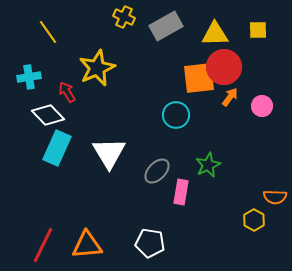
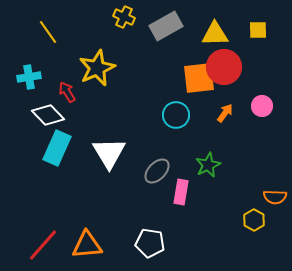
orange arrow: moved 5 px left, 16 px down
red line: rotated 15 degrees clockwise
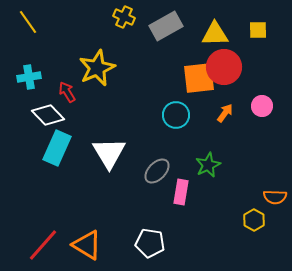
yellow line: moved 20 px left, 10 px up
orange triangle: rotated 36 degrees clockwise
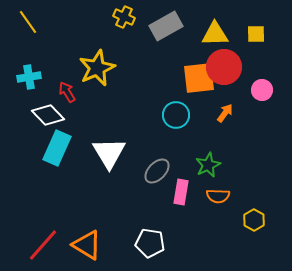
yellow square: moved 2 px left, 4 px down
pink circle: moved 16 px up
orange semicircle: moved 57 px left, 1 px up
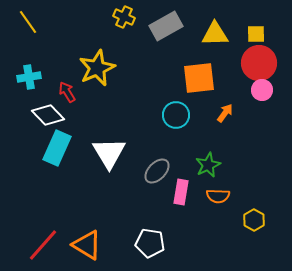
red circle: moved 35 px right, 4 px up
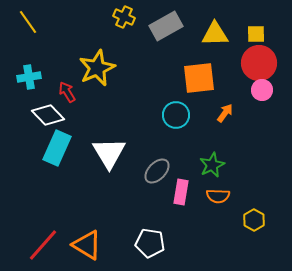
green star: moved 4 px right
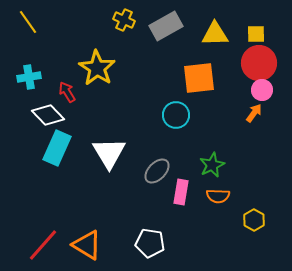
yellow cross: moved 3 px down
yellow star: rotated 15 degrees counterclockwise
orange arrow: moved 29 px right
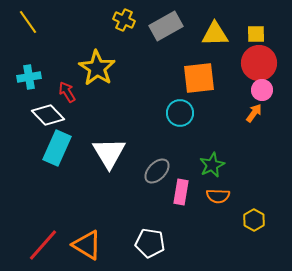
cyan circle: moved 4 px right, 2 px up
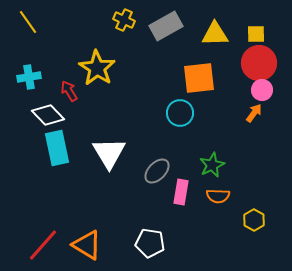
red arrow: moved 2 px right, 1 px up
cyan rectangle: rotated 36 degrees counterclockwise
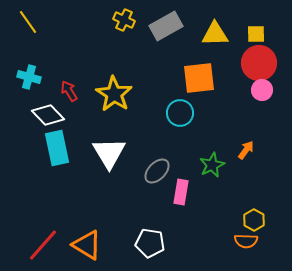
yellow star: moved 17 px right, 26 px down
cyan cross: rotated 25 degrees clockwise
orange arrow: moved 8 px left, 37 px down
orange semicircle: moved 28 px right, 45 px down
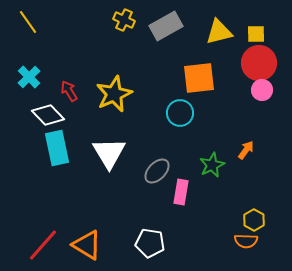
yellow triangle: moved 4 px right, 2 px up; rotated 12 degrees counterclockwise
cyan cross: rotated 30 degrees clockwise
yellow star: rotated 15 degrees clockwise
